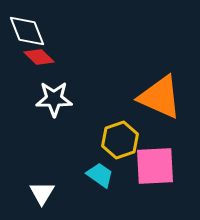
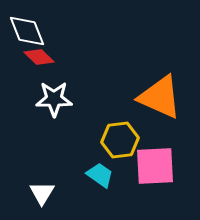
yellow hexagon: rotated 12 degrees clockwise
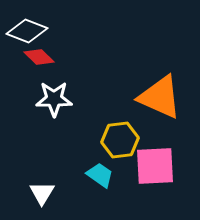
white diamond: rotated 48 degrees counterclockwise
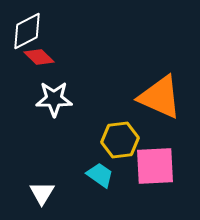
white diamond: rotated 48 degrees counterclockwise
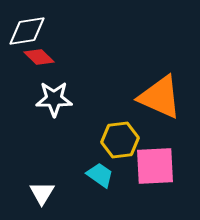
white diamond: rotated 18 degrees clockwise
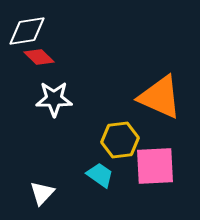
white triangle: rotated 12 degrees clockwise
